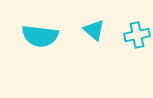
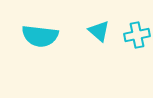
cyan triangle: moved 5 px right, 1 px down
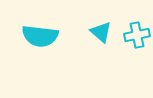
cyan triangle: moved 2 px right, 1 px down
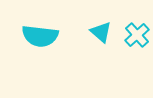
cyan cross: rotated 30 degrees counterclockwise
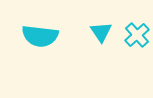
cyan triangle: rotated 15 degrees clockwise
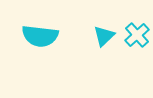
cyan triangle: moved 3 px right, 4 px down; rotated 20 degrees clockwise
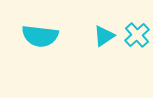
cyan triangle: rotated 10 degrees clockwise
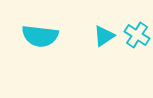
cyan cross: rotated 15 degrees counterclockwise
